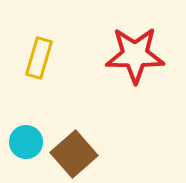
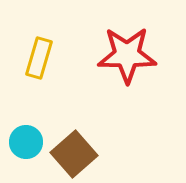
red star: moved 8 px left
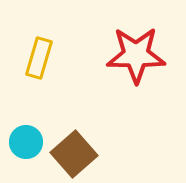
red star: moved 9 px right
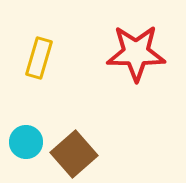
red star: moved 2 px up
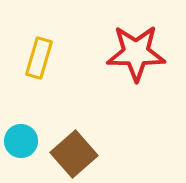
cyan circle: moved 5 px left, 1 px up
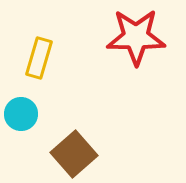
red star: moved 16 px up
cyan circle: moved 27 px up
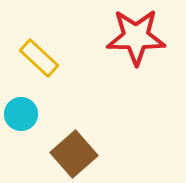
yellow rectangle: rotated 63 degrees counterclockwise
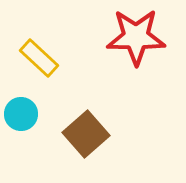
brown square: moved 12 px right, 20 px up
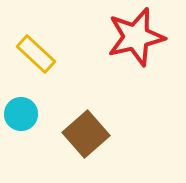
red star: rotated 14 degrees counterclockwise
yellow rectangle: moved 3 px left, 4 px up
